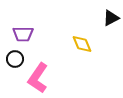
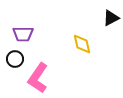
yellow diamond: rotated 10 degrees clockwise
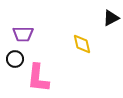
pink L-shape: rotated 28 degrees counterclockwise
